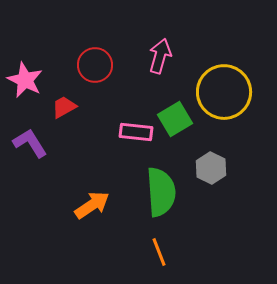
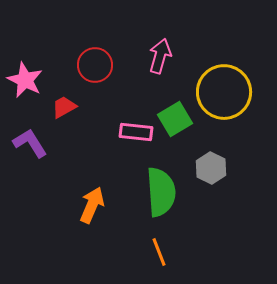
orange arrow: rotated 33 degrees counterclockwise
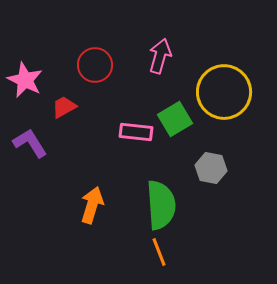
gray hexagon: rotated 16 degrees counterclockwise
green semicircle: moved 13 px down
orange arrow: rotated 6 degrees counterclockwise
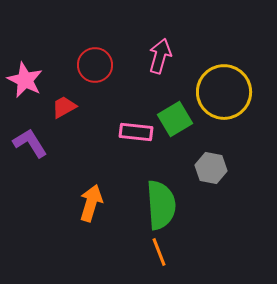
orange arrow: moved 1 px left, 2 px up
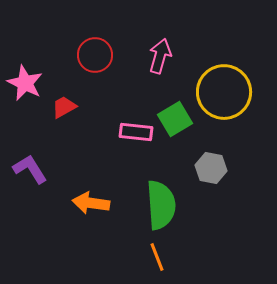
red circle: moved 10 px up
pink star: moved 3 px down
purple L-shape: moved 26 px down
orange arrow: rotated 99 degrees counterclockwise
orange line: moved 2 px left, 5 px down
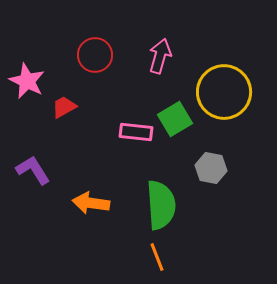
pink star: moved 2 px right, 2 px up
purple L-shape: moved 3 px right, 1 px down
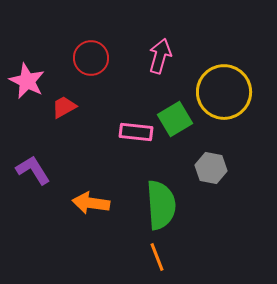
red circle: moved 4 px left, 3 px down
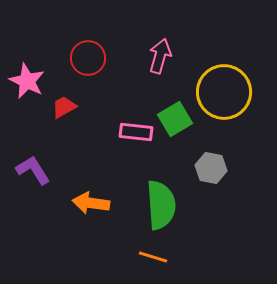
red circle: moved 3 px left
orange line: moved 4 px left; rotated 52 degrees counterclockwise
